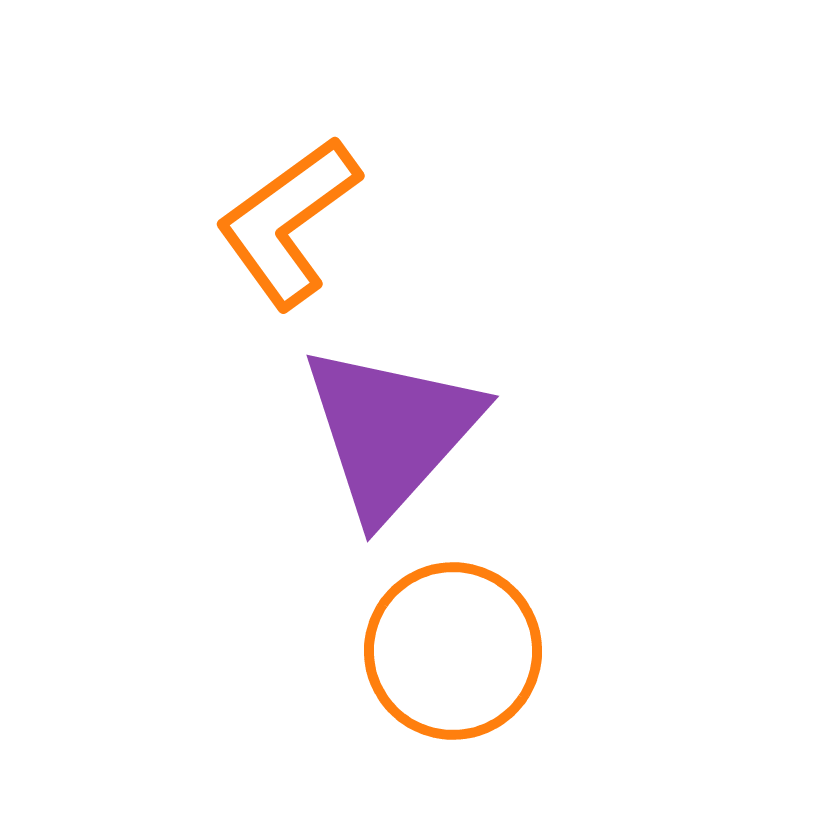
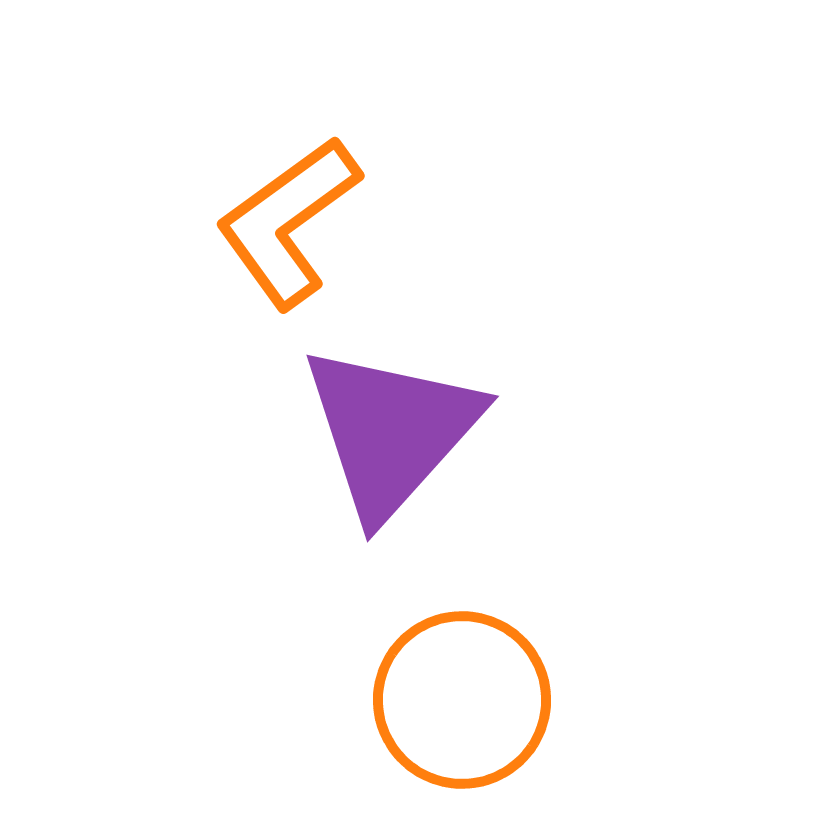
orange circle: moved 9 px right, 49 px down
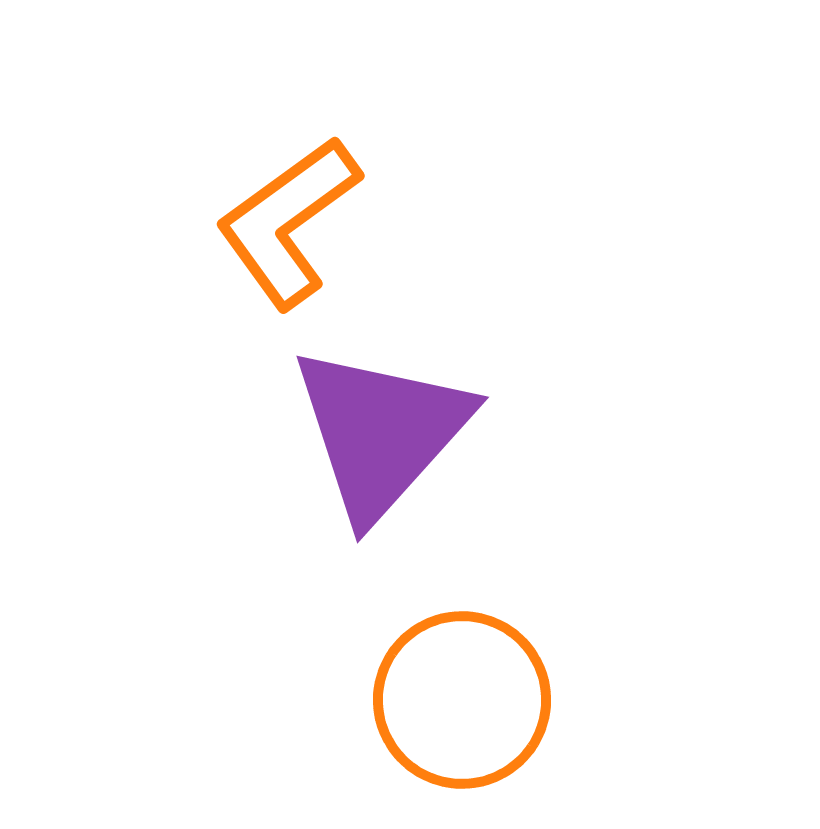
purple triangle: moved 10 px left, 1 px down
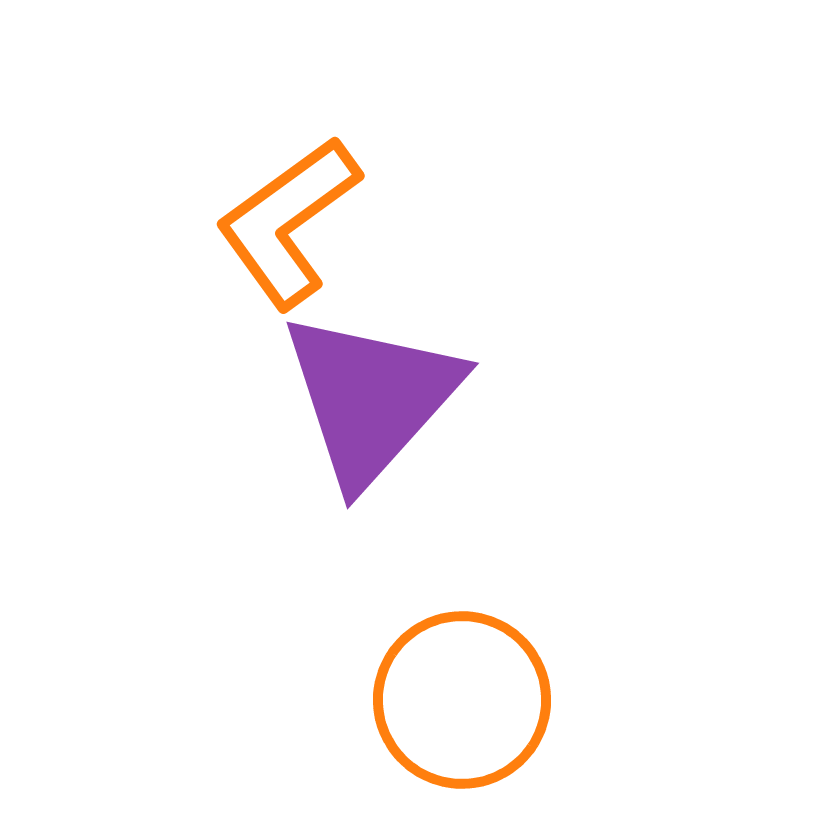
purple triangle: moved 10 px left, 34 px up
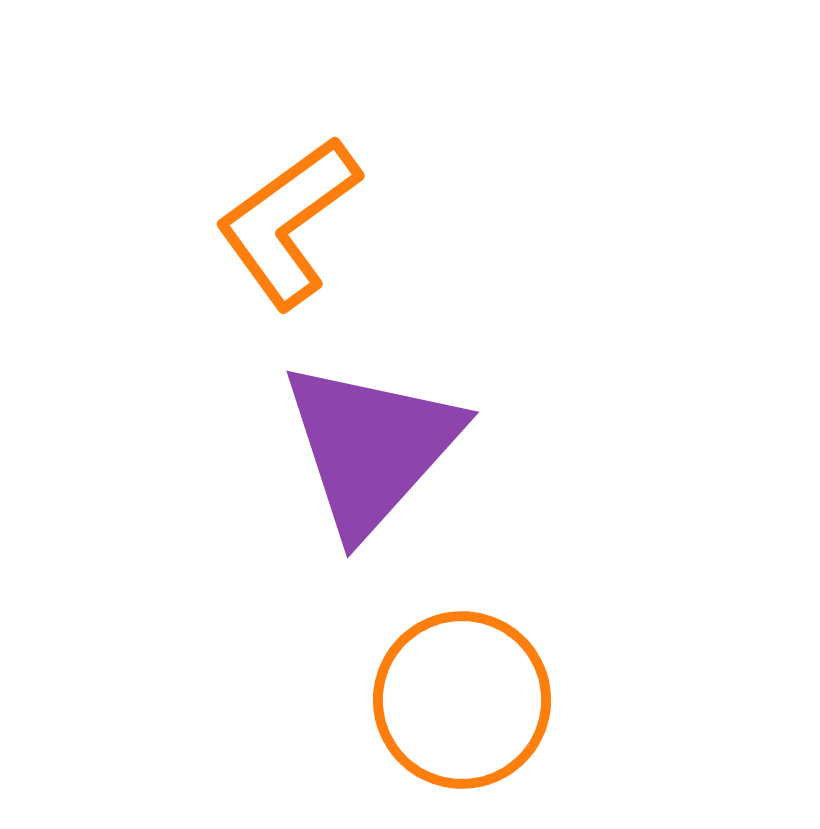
purple triangle: moved 49 px down
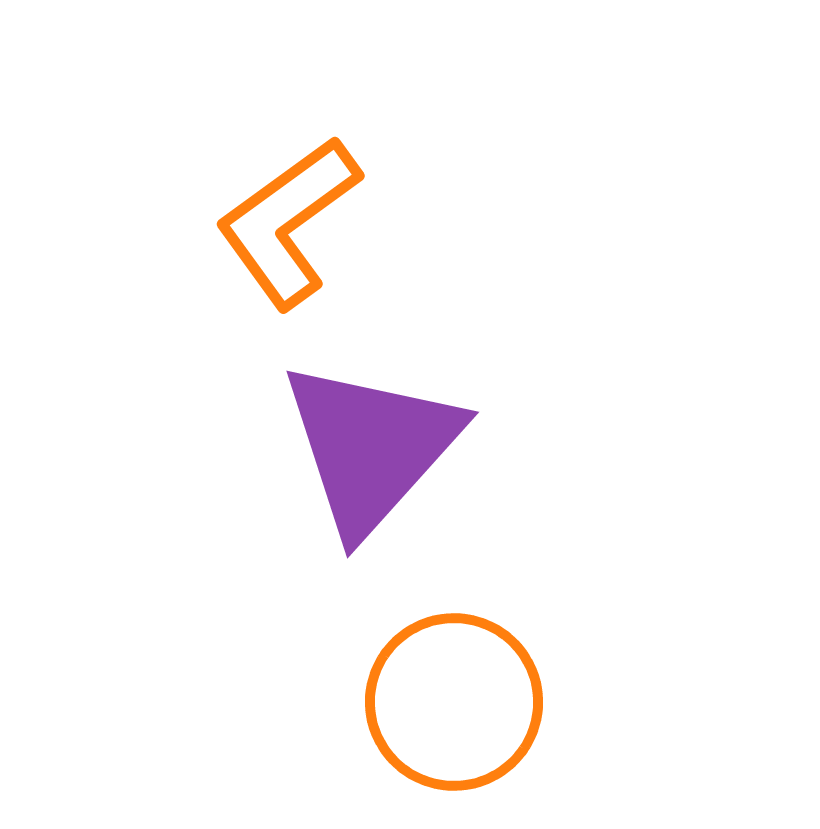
orange circle: moved 8 px left, 2 px down
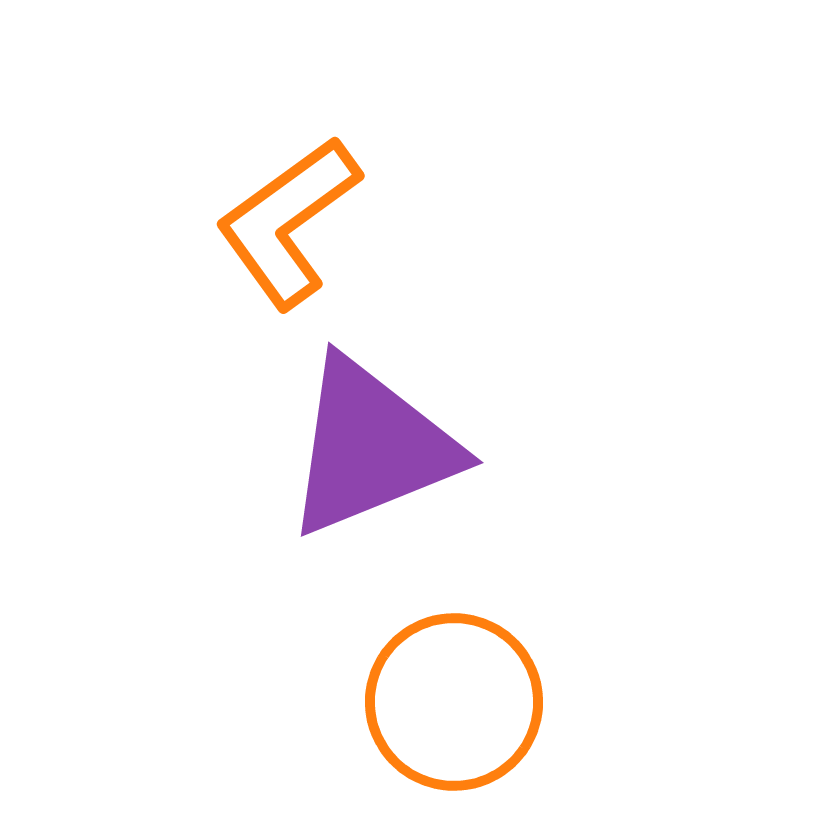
purple triangle: rotated 26 degrees clockwise
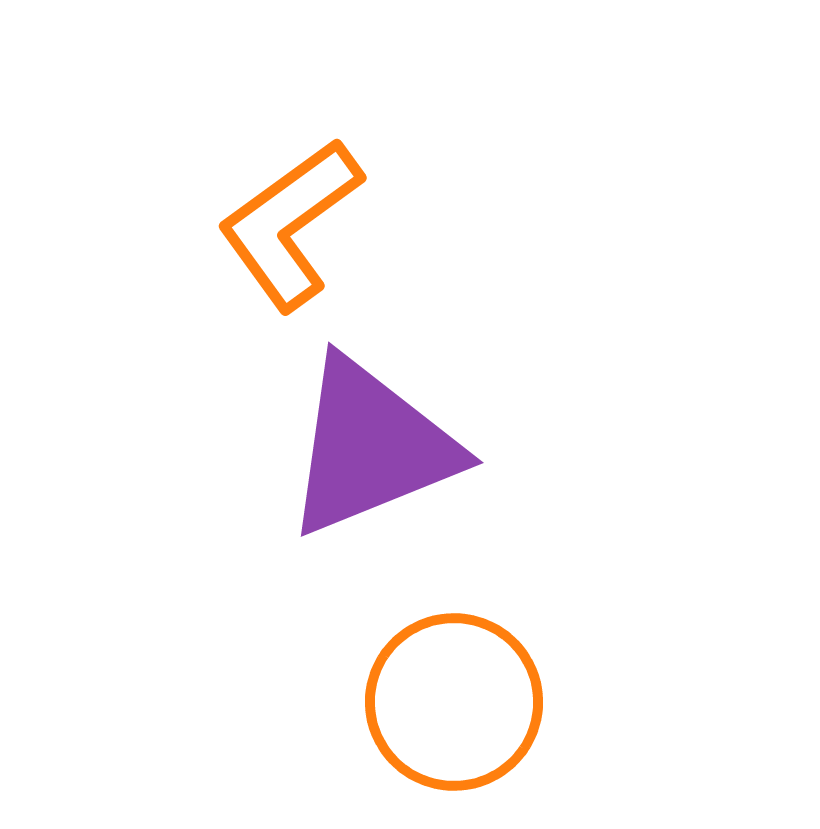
orange L-shape: moved 2 px right, 2 px down
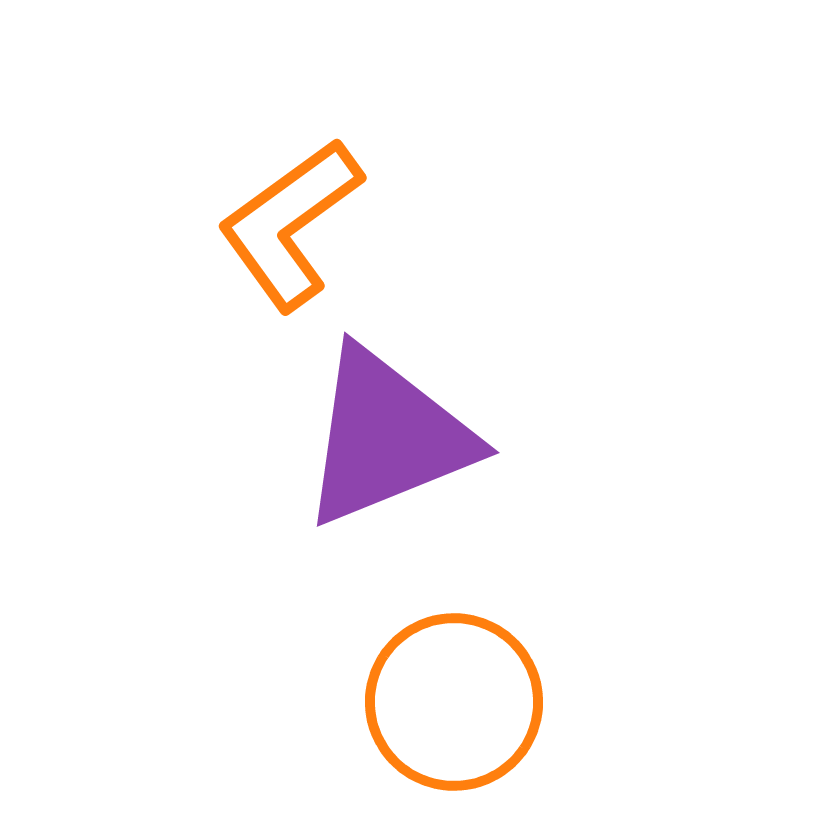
purple triangle: moved 16 px right, 10 px up
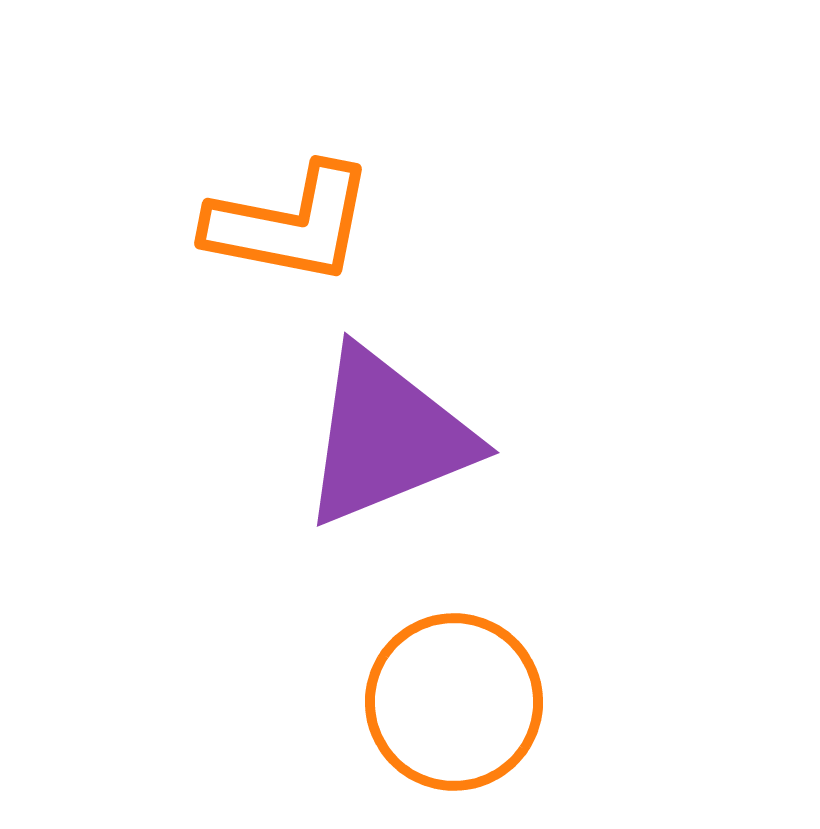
orange L-shape: rotated 133 degrees counterclockwise
